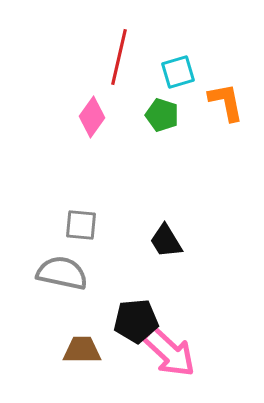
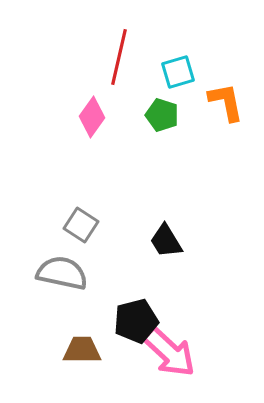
gray square: rotated 28 degrees clockwise
black pentagon: rotated 9 degrees counterclockwise
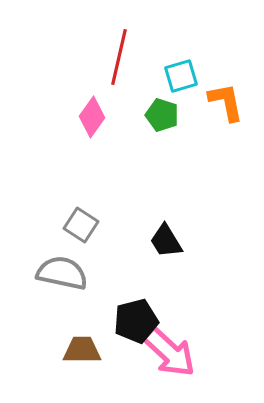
cyan square: moved 3 px right, 4 px down
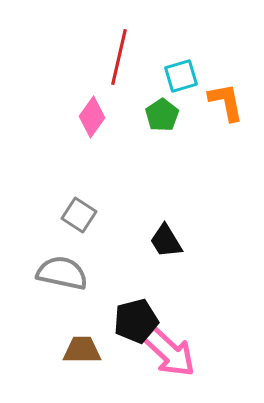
green pentagon: rotated 20 degrees clockwise
gray square: moved 2 px left, 10 px up
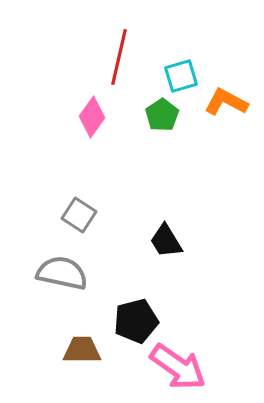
orange L-shape: rotated 51 degrees counterclockwise
pink arrow: moved 9 px right, 15 px down; rotated 8 degrees counterclockwise
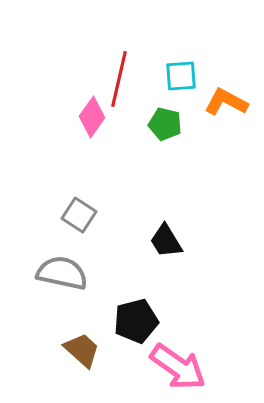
red line: moved 22 px down
cyan square: rotated 12 degrees clockwise
green pentagon: moved 3 px right, 9 px down; rotated 24 degrees counterclockwise
brown trapezoid: rotated 42 degrees clockwise
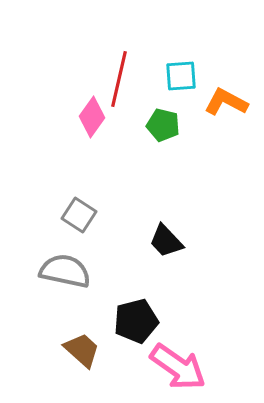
green pentagon: moved 2 px left, 1 px down
black trapezoid: rotated 12 degrees counterclockwise
gray semicircle: moved 3 px right, 2 px up
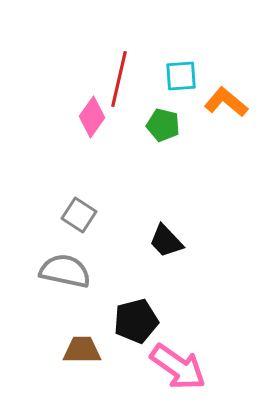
orange L-shape: rotated 12 degrees clockwise
brown trapezoid: rotated 42 degrees counterclockwise
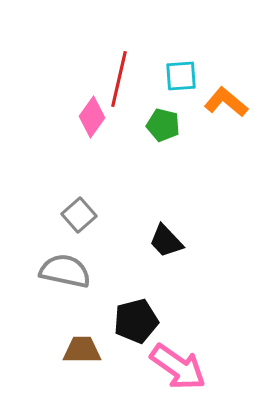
gray square: rotated 16 degrees clockwise
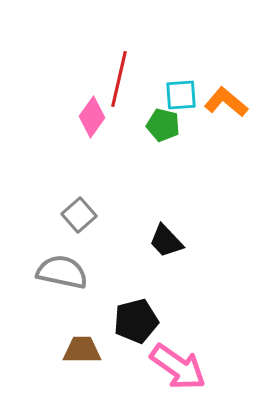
cyan square: moved 19 px down
gray semicircle: moved 3 px left, 1 px down
